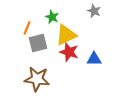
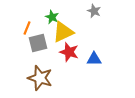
yellow triangle: moved 3 px left, 3 px up
brown star: moved 3 px right, 1 px up; rotated 10 degrees clockwise
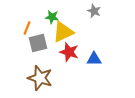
green star: rotated 16 degrees counterclockwise
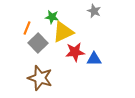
gray square: rotated 30 degrees counterclockwise
red star: moved 6 px right; rotated 24 degrees counterclockwise
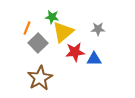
gray star: moved 4 px right, 18 px down; rotated 24 degrees counterclockwise
yellow triangle: rotated 15 degrees counterclockwise
brown star: rotated 25 degrees clockwise
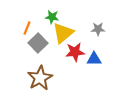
yellow triangle: moved 1 px down
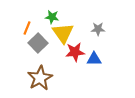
yellow triangle: rotated 25 degrees counterclockwise
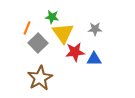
gray star: moved 3 px left
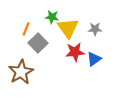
orange line: moved 1 px left, 1 px down
yellow triangle: moved 5 px right, 5 px up
blue triangle: rotated 35 degrees counterclockwise
brown star: moved 19 px left, 6 px up
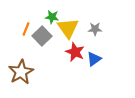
gray square: moved 4 px right, 7 px up
red star: rotated 30 degrees clockwise
